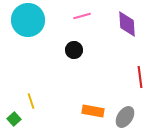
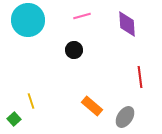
orange rectangle: moved 1 px left, 5 px up; rotated 30 degrees clockwise
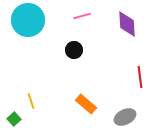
orange rectangle: moved 6 px left, 2 px up
gray ellipse: rotated 30 degrees clockwise
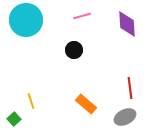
cyan circle: moved 2 px left
red line: moved 10 px left, 11 px down
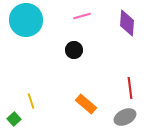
purple diamond: moved 1 px up; rotated 8 degrees clockwise
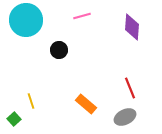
purple diamond: moved 5 px right, 4 px down
black circle: moved 15 px left
red line: rotated 15 degrees counterclockwise
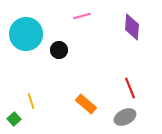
cyan circle: moved 14 px down
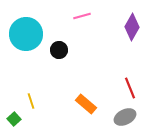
purple diamond: rotated 24 degrees clockwise
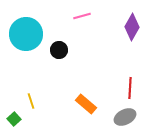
red line: rotated 25 degrees clockwise
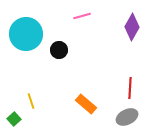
gray ellipse: moved 2 px right
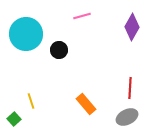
orange rectangle: rotated 10 degrees clockwise
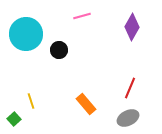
red line: rotated 20 degrees clockwise
gray ellipse: moved 1 px right, 1 px down
